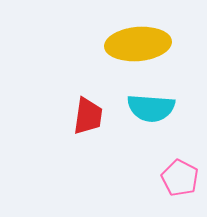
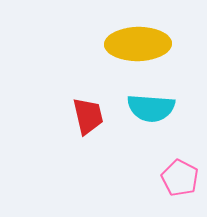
yellow ellipse: rotated 4 degrees clockwise
red trapezoid: rotated 21 degrees counterclockwise
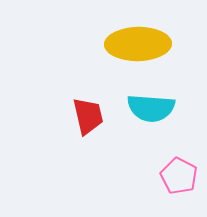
pink pentagon: moved 1 px left, 2 px up
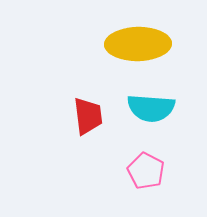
red trapezoid: rotated 6 degrees clockwise
pink pentagon: moved 33 px left, 5 px up
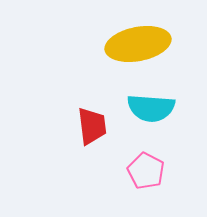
yellow ellipse: rotated 10 degrees counterclockwise
red trapezoid: moved 4 px right, 10 px down
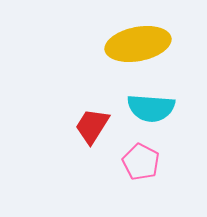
red trapezoid: rotated 141 degrees counterclockwise
pink pentagon: moved 5 px left, 9 px up
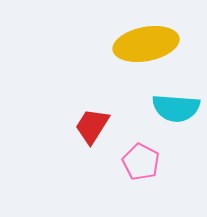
yellow ellipse: moved 8 px right
cyan semicircle: moved 25 px right
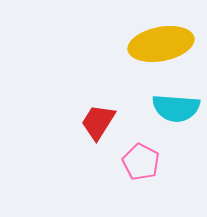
yellow ellipse: moved 15 px right
red trapezoid: moved 6 px right, 4 px up
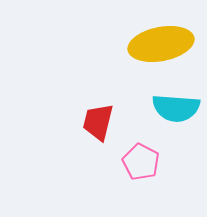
red trapezoid: rotated 18 degrees counterclockwise
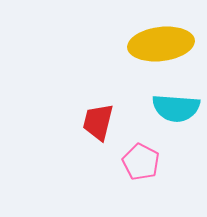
yellow ellipse: rotated 4 degrees clockwise
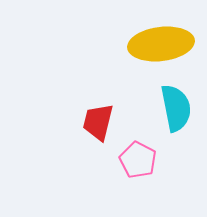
cyan semicircle: rotated 105 degrees counterclockwise
pink pentagon: moved 3 px left, 2 px up
